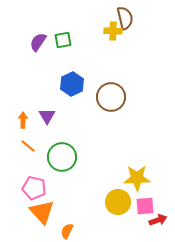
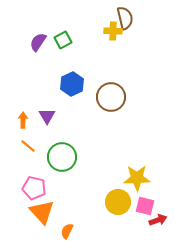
green square: rotated 18 degrees counterclockwise
pink square: rotated 18 degrees clockwise
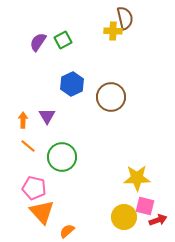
yellow circle: moved 6 px right, 15 px down
orange semicircle: rotated 21 degrees clockwise
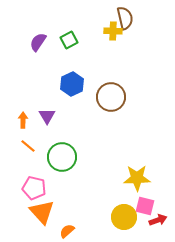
green square: moved 6 px right
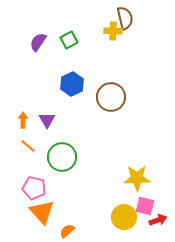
purple triangle: moved 4 px down
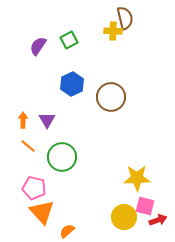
purple semicircle: moved 4 px down
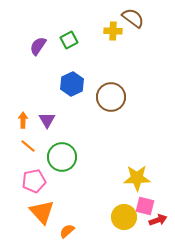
brown semicircle: moved 8 px right; rotated 40 degrees counterclockwise
pink pentagon: moved 7 px up; rotated 25 degrees counterclockwise
